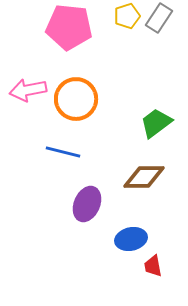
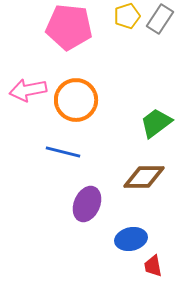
gray rectangle: moved 1 px right, 1 px down
orange circle: moved 1 px down
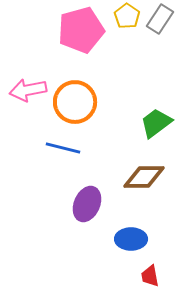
yellow pentagon: rotated 20 degrees counterclockwise
pink pentagon: moved 12 px right, 3 px down; rotated 21 degrees counterclockwise
orange circle: moved 1 px left, 2 px down
blue line: moved 4 px up
blue ellipse: rotated 12 degrees clockwise
red trapezoid: moved 3 px left, 10 px down
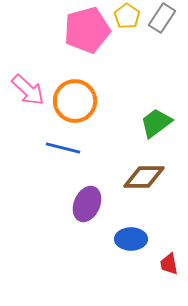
gray rectangle: moved 2 px right, 1 px up
pink pentagon: moved 6 px right
pink arrow: rotated 126 degrees counterclockwise
orange circle: moved 1 px up
red trapezoid: moved 19 px right, 12 px up
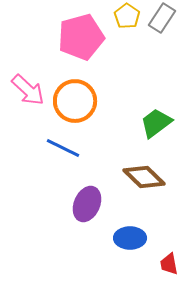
pink pentagon: moved 6 px left, 7 px down
blue line: rotated 12 degrees clockwise
brown diamond: rotated 45 degrees clockwise
blue ellipse: moved 1 px left, 1 px up
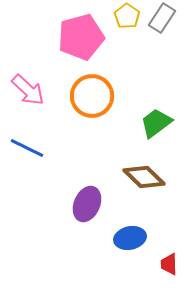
orange circle: moved 17 px right, 5 px up
blue line: moved 36 px left
blue ellipse: rotated 12 degrees counterclockwise
red trapezoid: rotated 10 degrees clockwise
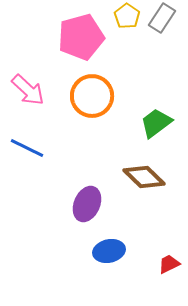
blue ellipse: moved 21 px left, 13 px down
red trapezoid: rotated 65 degrees clockwise
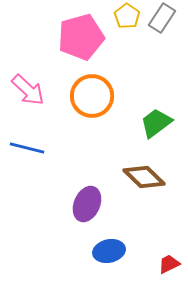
blue line: rotated 12 degrees counterclockwise
